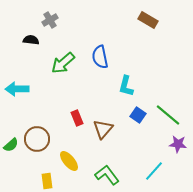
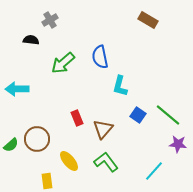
cyan L-shape: moved 6 px left
green L-shape: moved 1 px left, 13 px up
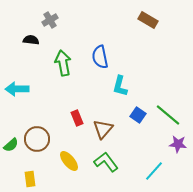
green arrow: rotated 120 degrees clockwise
yellow rectangle: moved 17 px left, 2 px up
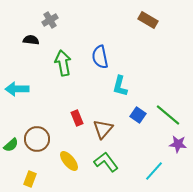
yellow rectangle: rotated 28 degrees clockwise
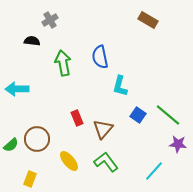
black semicircle: moved 1 px right, 1 px down
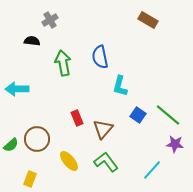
purple star: moved 3 px left
cyan line: moved 2 px left, 1 px up
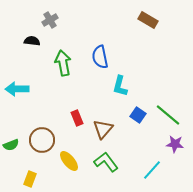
brown circle: moved 5 px right, 1 px down
green semicircle: rotated 21 degrees clockwise
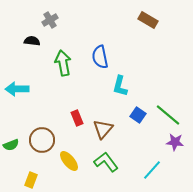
purple star: moved 2 px up
yellow rectangle: moved 1 px right, 1 px down
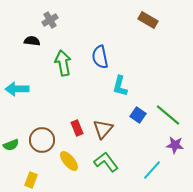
red rectangle: moved 10 px down
purple star: moved 3 px down
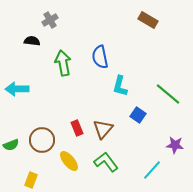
green line: moved 21 px up
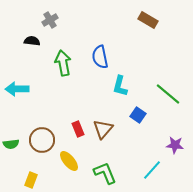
red rectangle: moved 1 px right, 1 px down
green semicircle: moved 1 px up; rotated 14 degrees clockwise
green L-shape: moved 1 px left, 11 px down; rotated 15 degrees clockwise
